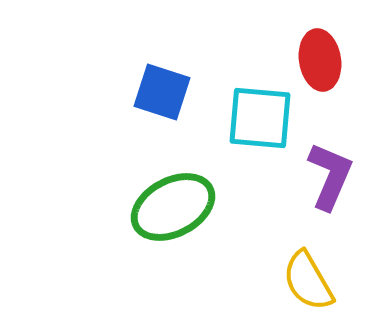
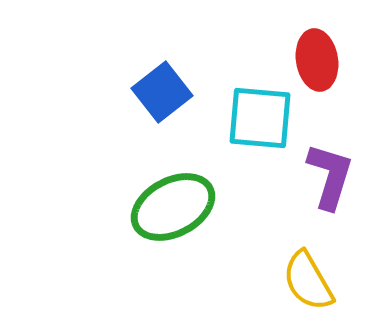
red ellipse: moved 3 px left
blue square: rotated 34 degrees clockwise
purple L-shape: rotated 6 degrees counterclockwise
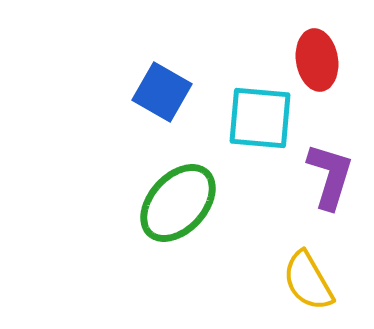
blue square: rotated 22 degrees counterclockwise
green ellipse: moved 5 px right, 4 px up; rotated 20 degrees counterclockwise
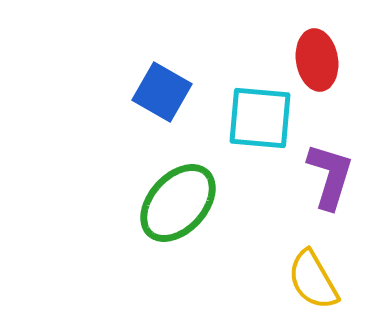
yellow semicircle: moved 5 px right, 1 px up
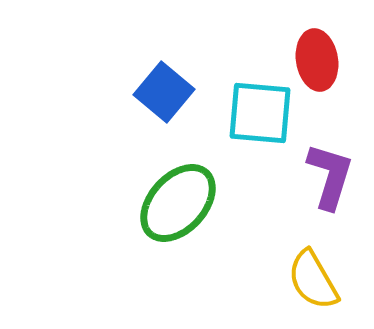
blue square: moved 2 px right; rotated 10 degrees clockwise
cyan square: moved 5 px up
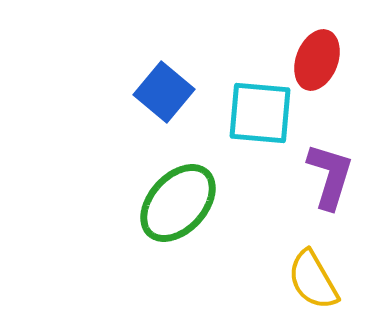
red ellipse: rotated 30 degrees clockwise
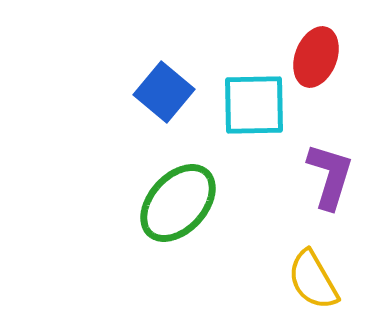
red ellipse: moved 1 px left, 3 px up
cyan square: moved 6 px left, 8 px up; rotated 6 degrees counterclockwise
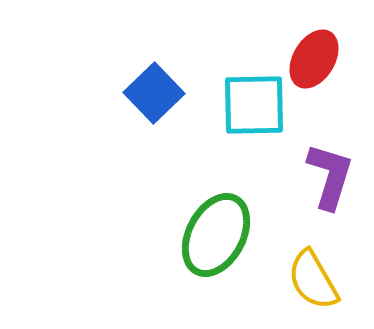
red ellipse: moved 2 px left, 2 px down; rotated 10 degrees clockwise
blue square: moved 10 px left, 1 px down; rotated 6 degrees clockwise
green ellipse: moved 38 px right, 32 px down; rotated 14 degrees counterclockwise
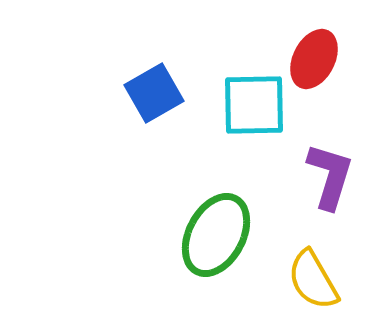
red ellipse: rotated 4 degrees counterclockwise
blue square: rotated 14 degrees clockwise
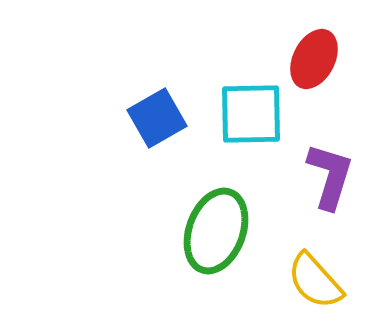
blue square: moved 3 px right, 25 px down
cyan square: moved 3 px left, 9 px down
green ellipse: moved 4 px up; rotated 8 degrees counterclockwise
yellow semicircle: moved 2 px right, 1 px down; rotated 12 degrees counterclockwise
